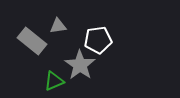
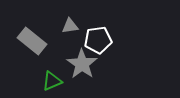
gray triangle: moved 12 px right
gray star: moved 2 px right, 1 px up
green triangle: moved 2 px left
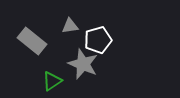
white pentagon: rotated 8 degrees counterclockwise
gray star: moved 1 px right; rotated 12 degrees counterclockwise
green triangle: rotated 10 degrees counterclockwise
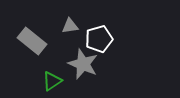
white pentagon: moved 1 px right, 1 px up
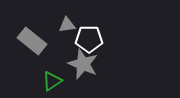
gray triangle: moved 3 px left, 1 px up
white pentagon: moved 10 px left; rotated 16 degrees clockwise
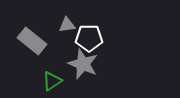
white pentagon: moved 1 px up
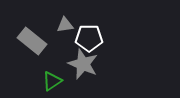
gray triangle: moved 2 px left
